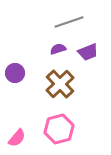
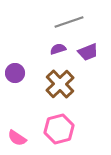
pink semicircle: rotated 84 degrees clockwise
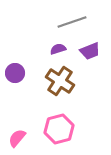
gray line: moved 3 px right
purple trapezoid: moved 2 px right, 1 px up
brown cross: moved 3 px up; rotated 12 degrees counterclockwise
pink semicircle: rotated 96 degrees clockwise
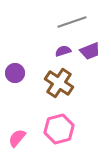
purple semicircle: moved 5 px right, 2 px down
brown cross: moved 1 px left, 2 px down
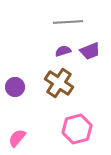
gray line: moved 4 px left; rotated 16 degrees clockwise
purple circle: moved 14 px down
pink hexagon: moved 18 px right
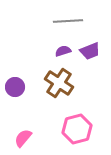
gray line: moved 1 px up
pink semicircle: moved 6 px right
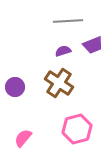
purple trapezoid: moved 3 px right, 6 px up
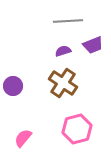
brown cross: moved 4 px right
purple circle: moved 2 px left, 1 px up
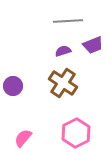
pink hexagon: moved 1 px left, 4 px down; rotated 12 degrees counterclockwise
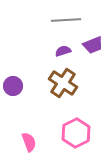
gray line: moved 2 px left, 1 px up
pink semicircle: moved 6 px right, 4 px down; rotated 120 degrees clockwise
